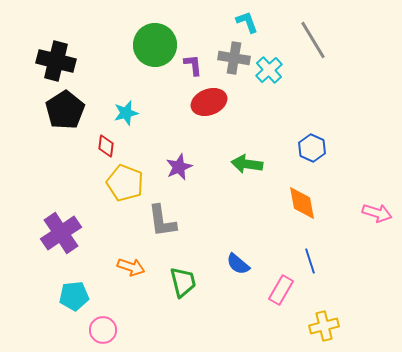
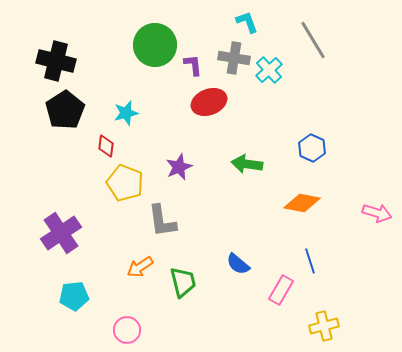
orange diamond: rotated 69 degrees counterclockwise
orange arrow: moved 9 px right; rotated 128 degrees clockwise
pink circle: moved 24 px right
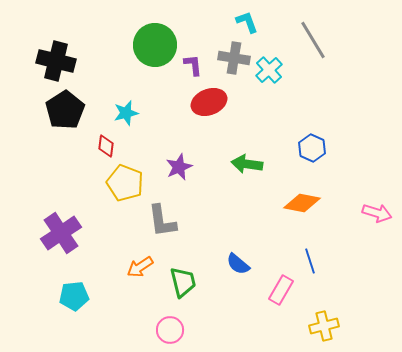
pink circle: moved 43 px right
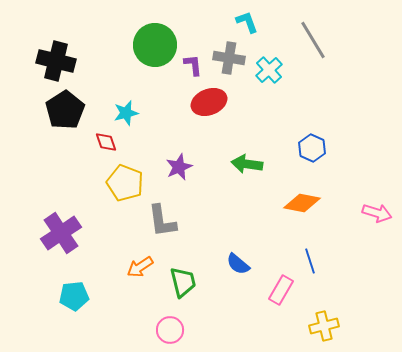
gray cross: moved 5 px left
red diamond: moved 4 px up; rotated 25 degrees counterclockwise
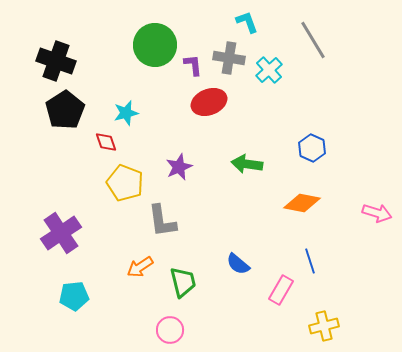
black cross: rotated 6 degrees clockwise
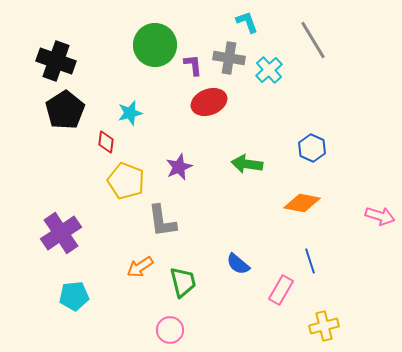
cyan star: moved 4 px right
red diamond: rotated 25 degrees clockwise
yellow pentagon: moved 1 px right, 2 px up
pink arrow: moved 3 px right, 3 px down
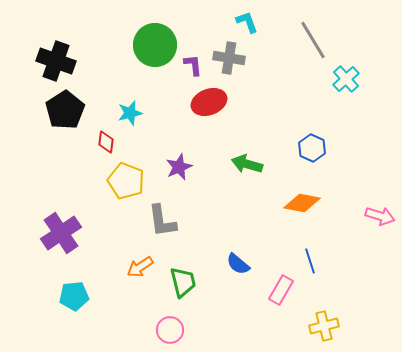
cyan cross: moved 77 px right, 9 px down
green arrow: rotated 8 degrees clockwise
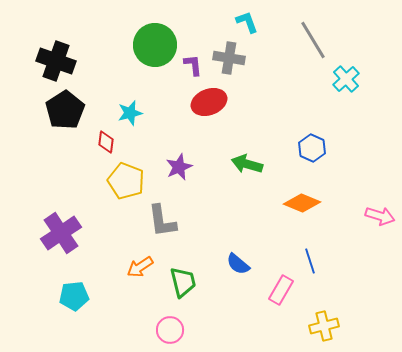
orange diamond: rotated 12 degrees clockwise
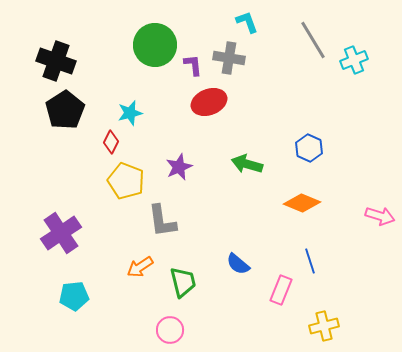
cyan cross: moved 8 px right, 19 px up; rotated 20 degrees clockwise
red diamond: moved 5 px right; rotated 20 degrees clockwise
blue hexagon: moved 3 px left
pink rectangle: rotated 8 degrees counterclockwise
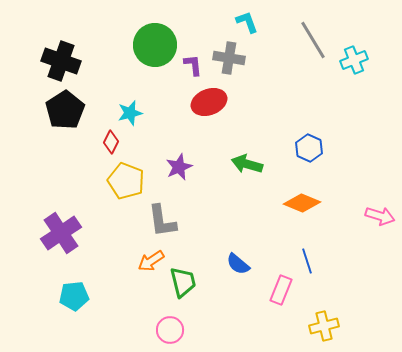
black cross: moved 5 px right
blue line: moved 3 px left
orange arrow: moved 11 px right, 6 px up
